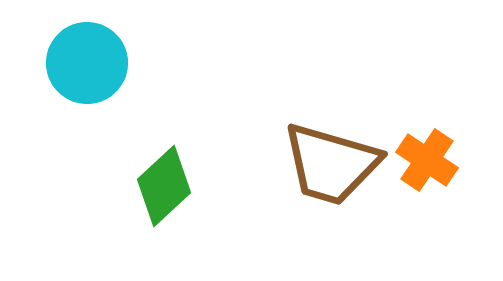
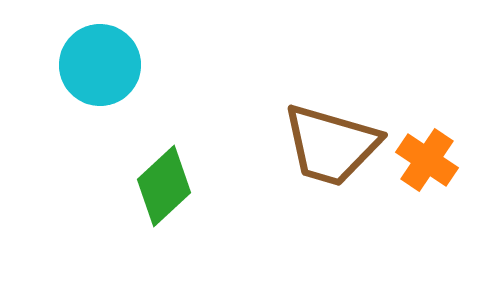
cyan circle: moved 13 px right, 2 px down
brown trapezoid: moved 19 px up
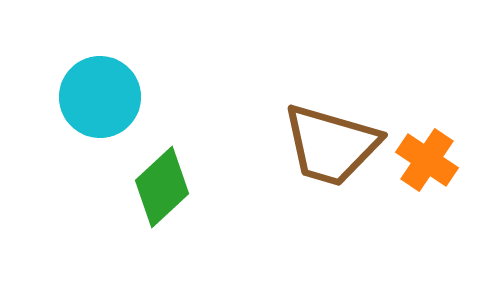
cyan circle: moved 32 px down
green diamond: moved 2 px left, 1 px down
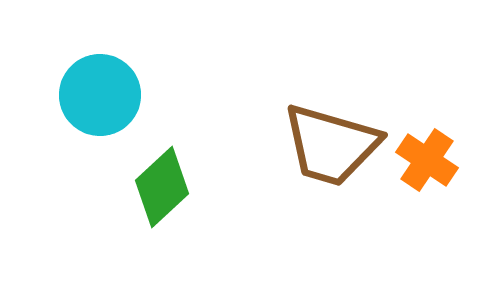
cyan circle: moved 2 px up
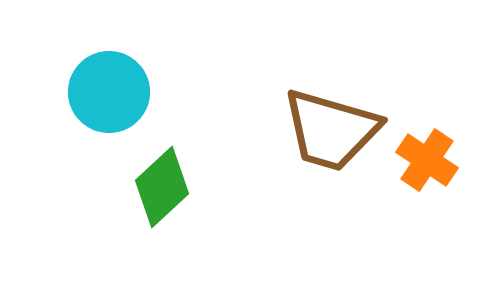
cyan circle: moved 9 px right, 3 px up
brown trapezoid: moved 15 px up
